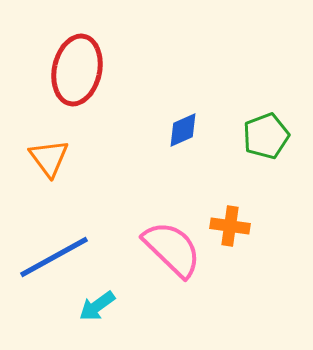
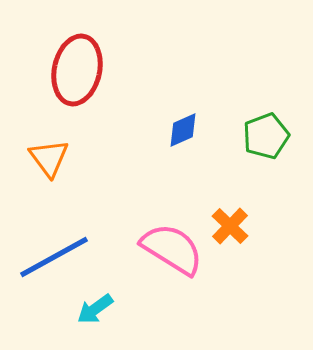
orange cross: rotated 36 degrees clockwise
pink semicircle: rotated 12 degrees counterclockwise
cyan arrow: moved 2 px left, 3 px down
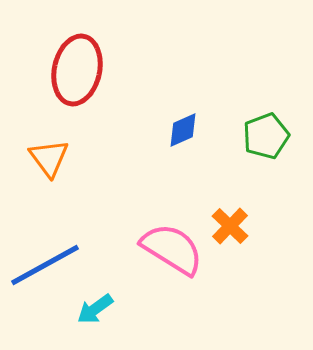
blue line: moved 9 px left, 8 px down
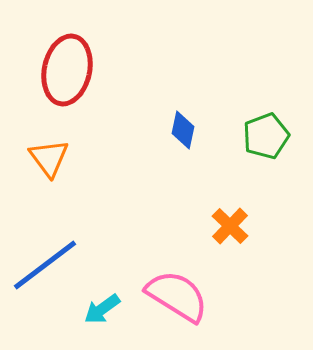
red ellipse: moved 10 px left
blue diamond: rotated 54 degrees counterclockwise
pink semicircle: moved 5 px right, 47 px down
blue line: rotated 8 degrees counterclockwise
cyan arrow: moved 7 px right
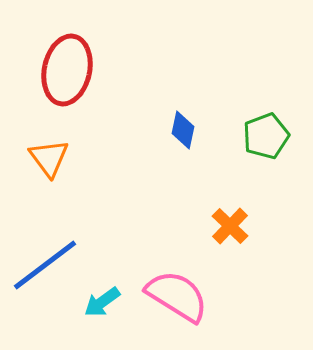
cyan arrow: moved 7 px up
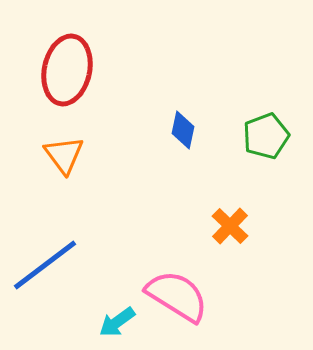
orange triangle: moved 15 px right, 3 px up
cyan arrow: moved 15 px right, 20 px down
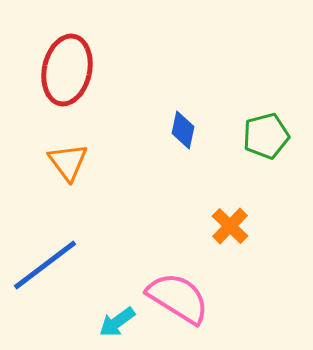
green pentagon: rotated 6 degrees clockwise
orange triangle: moved 4 px right, 7 px down
pink semicircle: moved 1 px right, 2 px down
